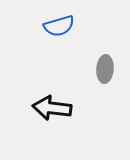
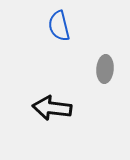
blue semicircle: rotated 92 degrees clockwise
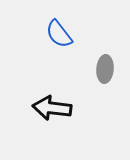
blue semicircle: moved 8 px down; rotated 24 degrees counterclockwise
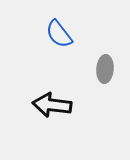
black arrow: moved 3 px up
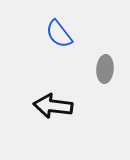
black arrow: moved 1 px right, 1 px down
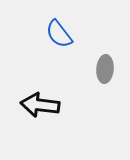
black arrow: moved 13 px left, 1 px up
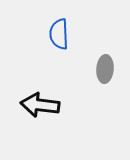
blue semicircle: rotated 36 degrees clockwise
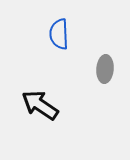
black arrow: rotated 27 degrees clockwise
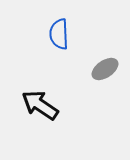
gray ellipse: rotated 52 degrees clockwise
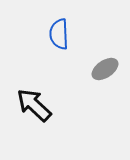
black arrow: moved 6 px left; rotated 9 degrees clockwise
